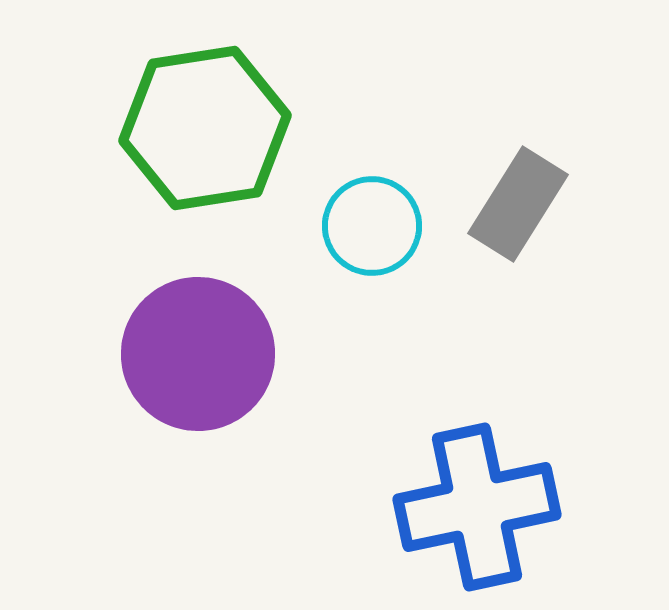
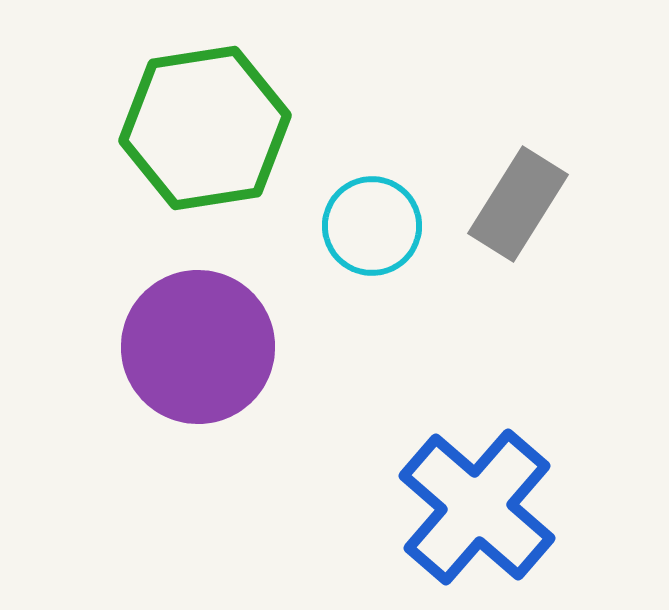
purple circle: moved 7 px up
blue cross: rotated 37 degrees counterclockwise
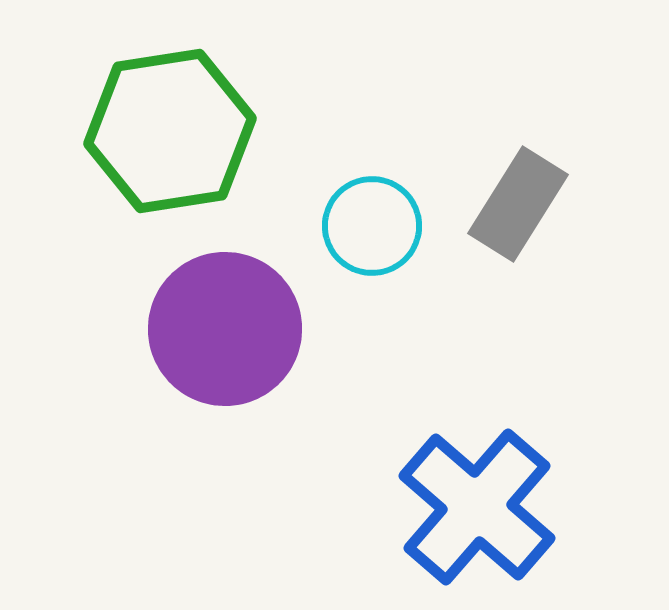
green hexagon: moved 35 px left, 3 px down
purple circle: moved 27 px right, 18 px up
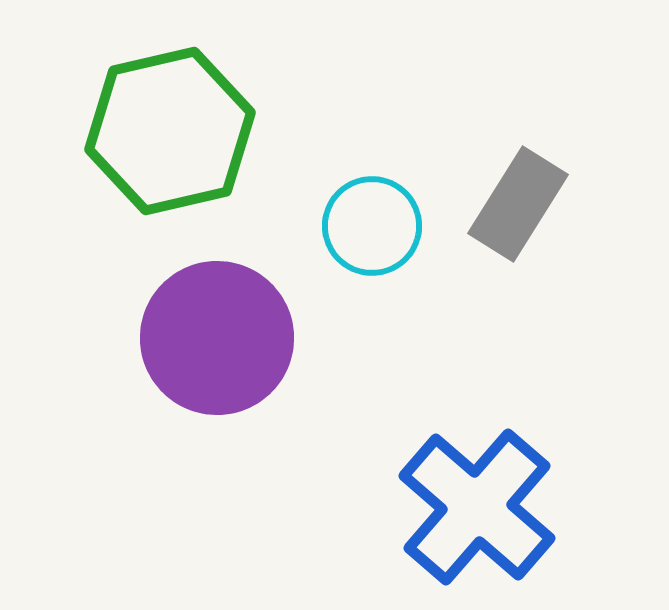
green hexagon: rotated 4 degrees counterclockwise
purple circle: moved 8 px left, 9 px down
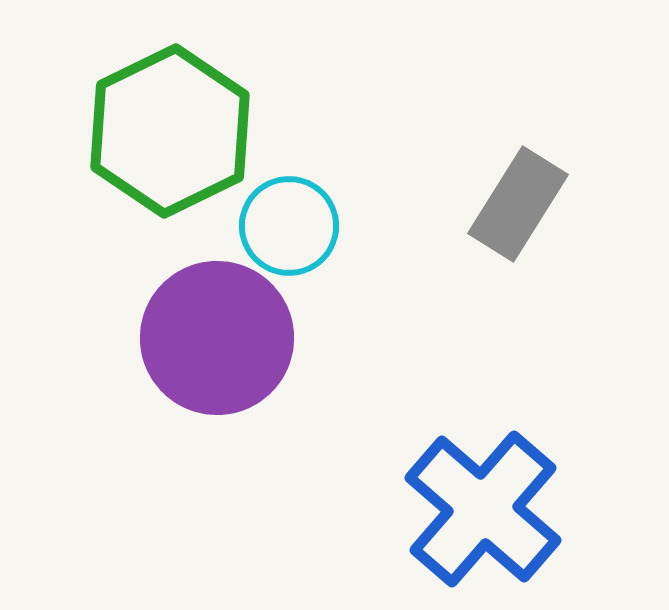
green hexagon: rotated 13 degrees counterclockwise
cyan circle: moved 83 px left
blue cross: moved 6 px right, 2 px down
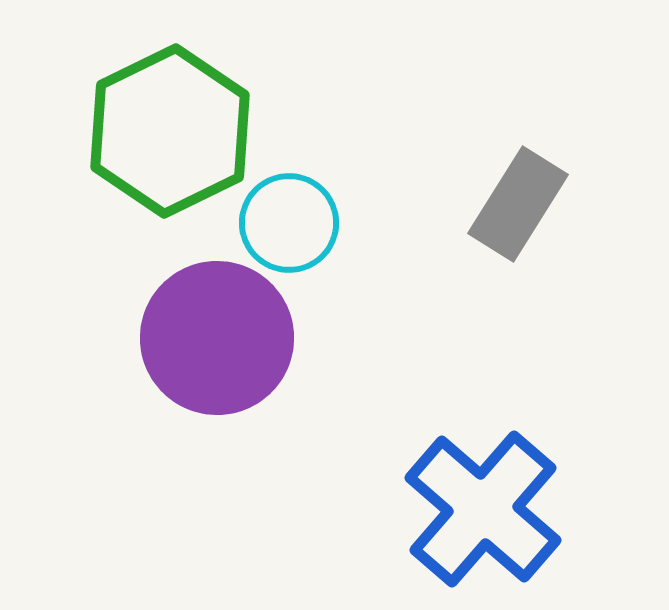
cyan circle: moved 3 px up
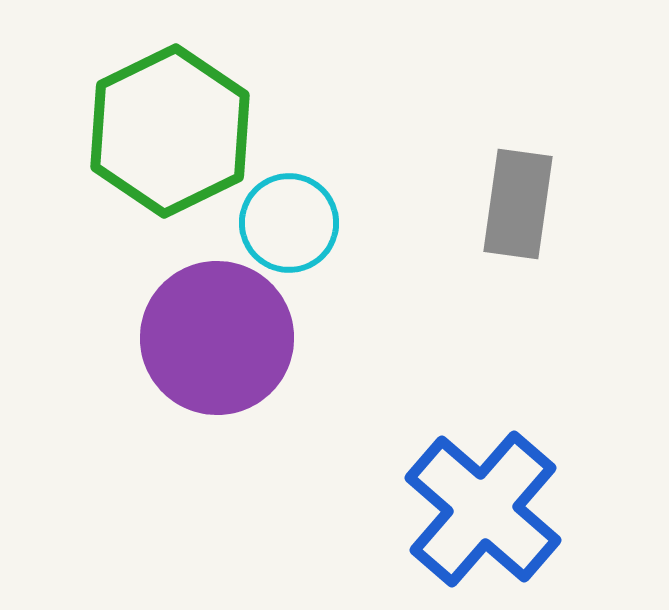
gray rectangle: rotated 24 degrees counterclockwise
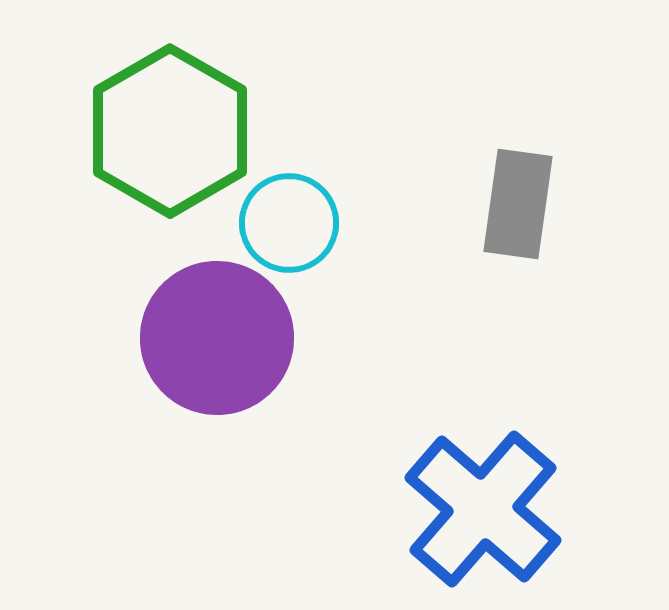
green hexagon: rotated 4 degrees counterclockwise
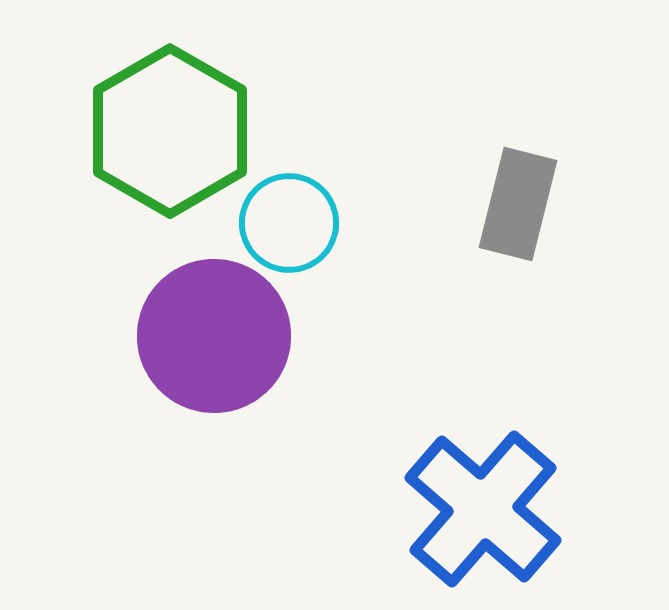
gray rectangle: rotated 6 degrees clockwise
purple circle: moved 3 px left, 2 px up
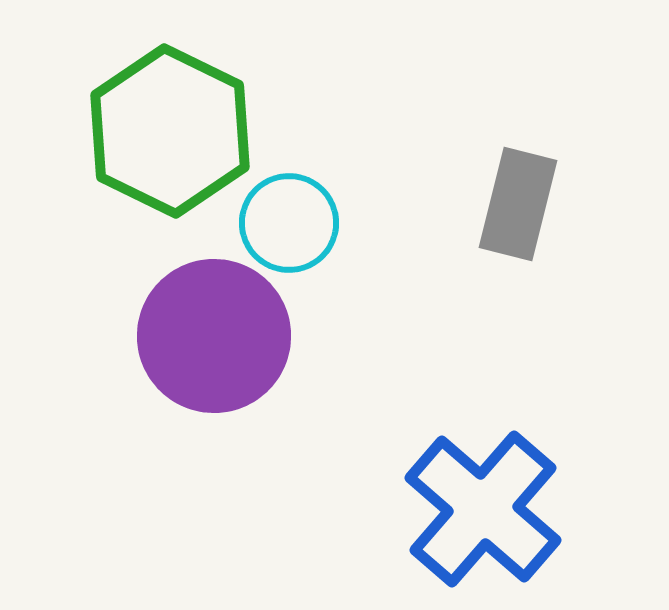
green hexagon: rotated 4 degrees counterclockwise
